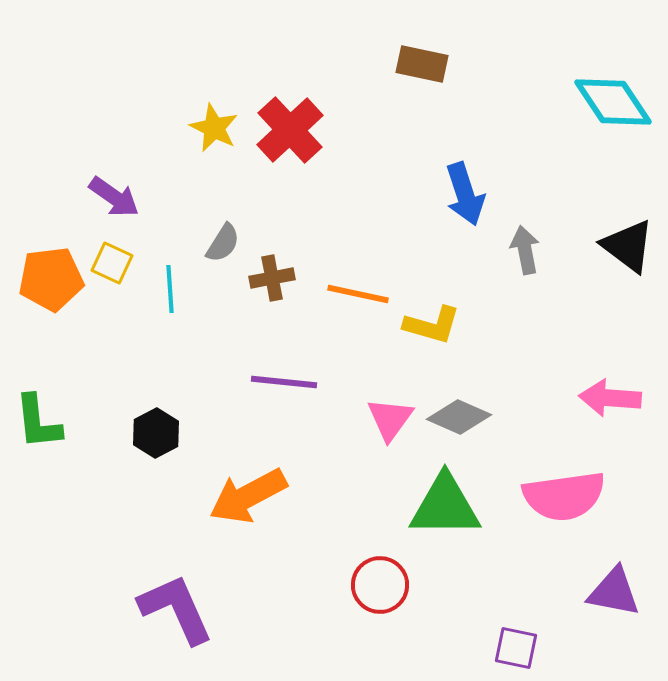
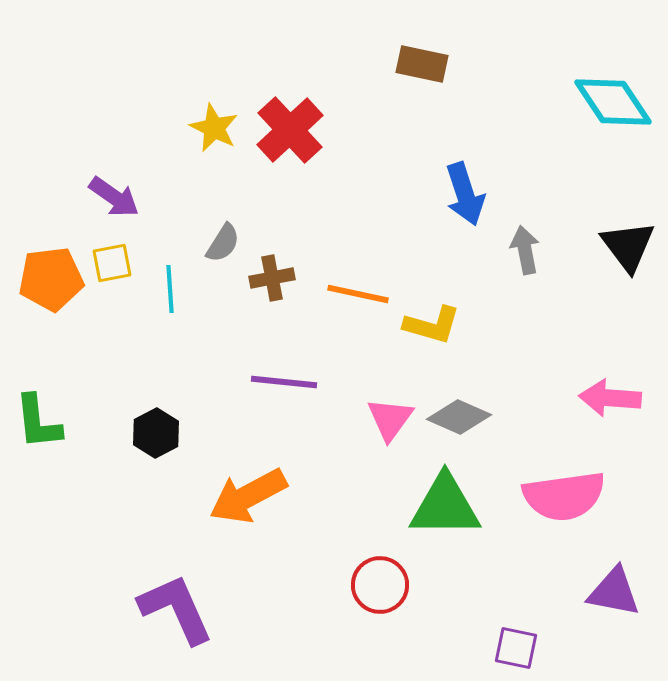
black triangle: rotated 16 degrees clockwise
yellow square: rotated 36 degrees counterclockwise
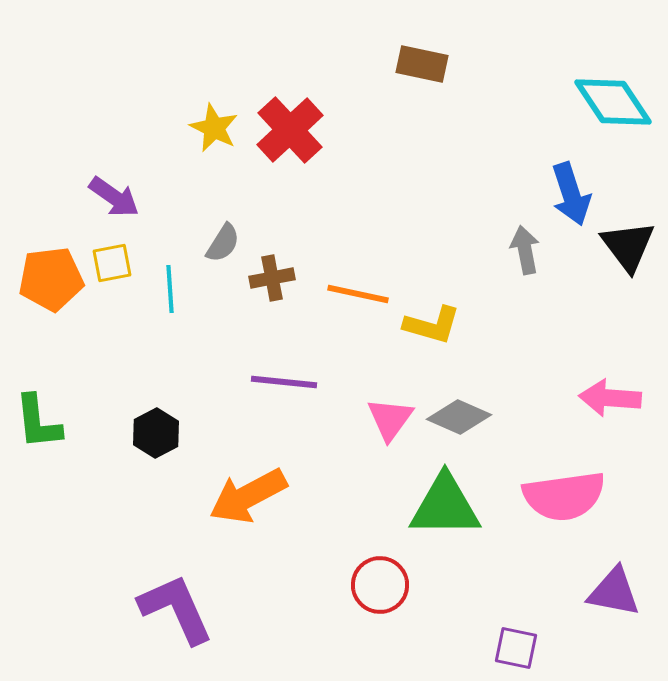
blue arrow: moved 106 px right
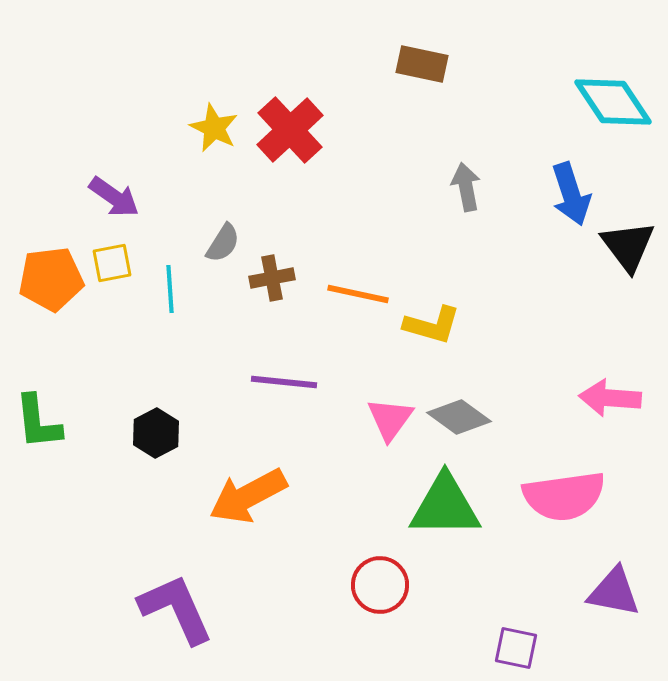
gray arrow: moved 59 px left, 63 px up
gray diamond: rotated 12 degrees clockwise
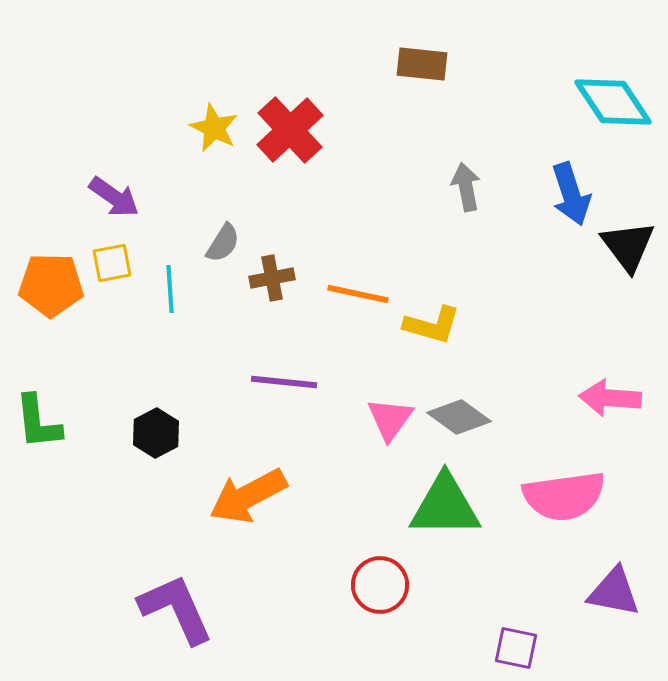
brown rectangle: rotated 6 degrees counterclockwise
orange pentagon: moved 6 px down; rotated 8 degrees clockwise
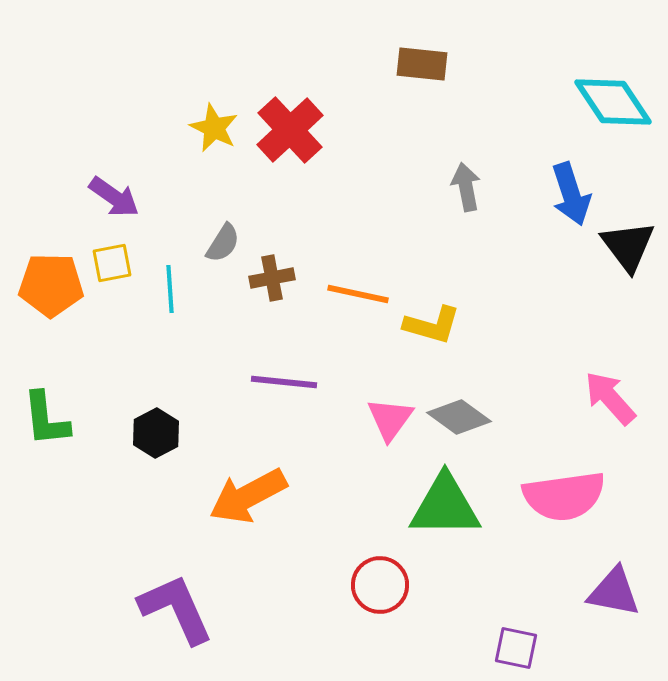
pink arrow: rotated 44 degrees clockwise
green L-shape: moved 8 px right, 3 px up
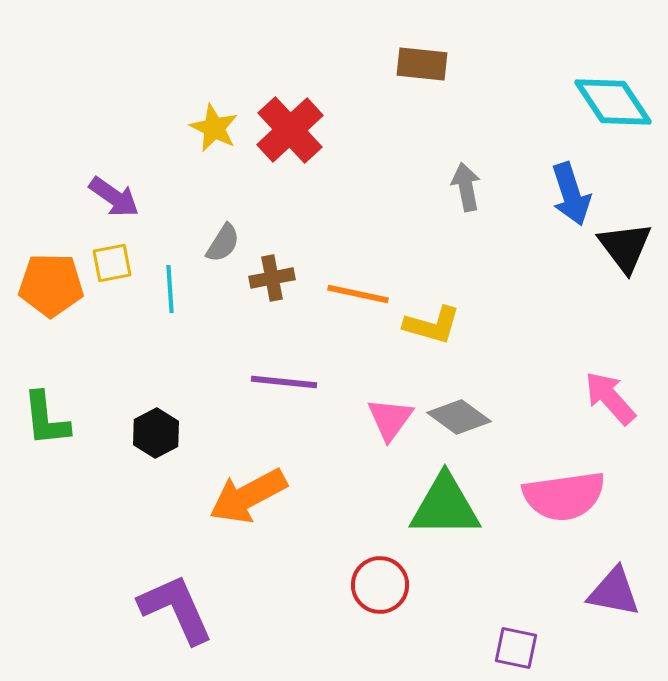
black triangle: moved 3 px left, 1 px down
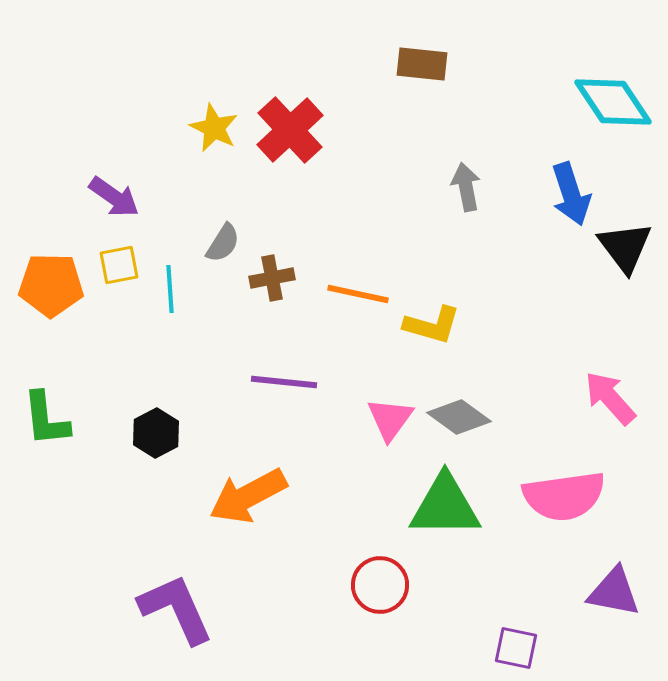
yellow square: moved 7 px right, 2 px down
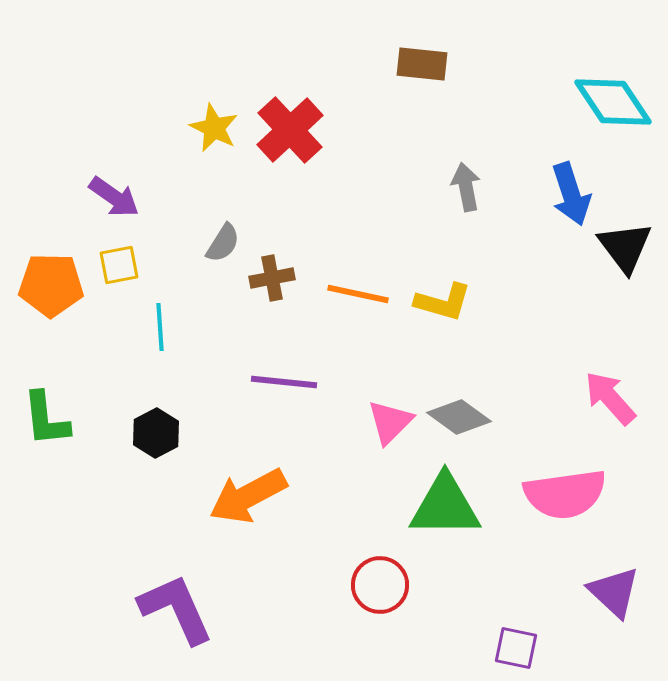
cyan line: moved 10 px left, 38 px down
yellow L-shape: moved 11 px right, 23 px up
pink triangle: moved 3 px down; rotated 9 degrees clockwise
pink semicircle: moved 1 px right, 2 px up
purple triangle: rotated 32 degrees clockwise
